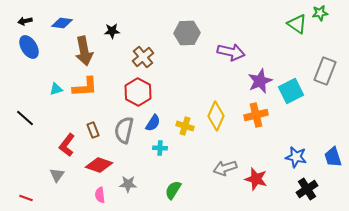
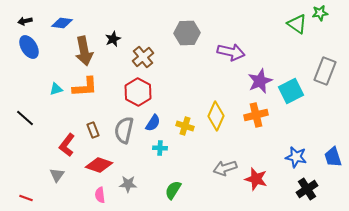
black star: moved 1 px right, 8 px down; rotated 21 degrees counterclockwise
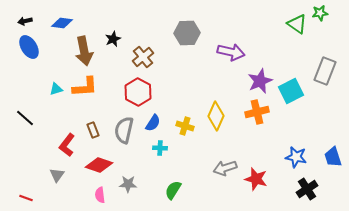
orange cross: moved 1 px right, 3 px up
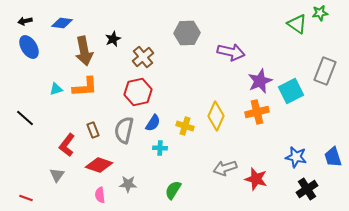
red hexagon: rotated 20 degrees clockwise
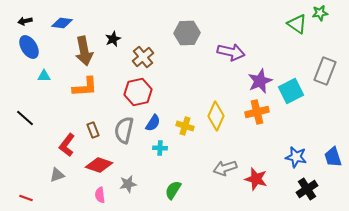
cyan triangle: moved 12 px left, 13 px up; rotated 16 degrees clockwise
gray triangle: rotated 35 degrees clockwise
gray star: rotated 12 degrees counterclockwise
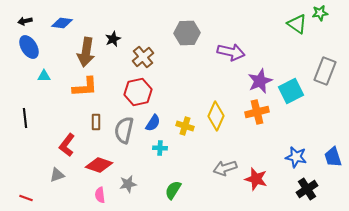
brown arrow: moved 2 px right, 1 px down; rotated 20 degrees clockwise
black line: rotated 42 degrees clockwise
brown rectangle: moved 3 px right, 8 px up; rotated 21 degrees clockwise
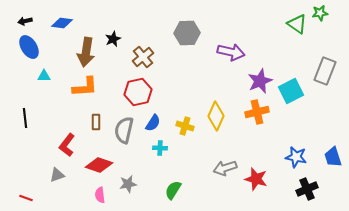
black cross: rotated 10 degrees clockwise
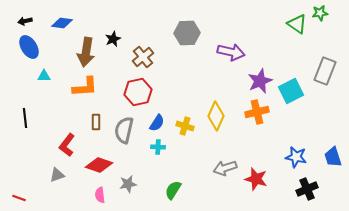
blue semicircle: moved 4 px right
cyan cross: moved 2 px left, 1 px up
red line: moved 7 px left
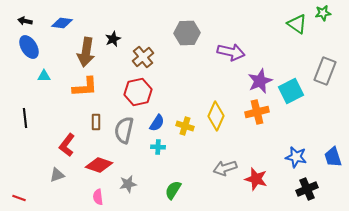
green star: moved 3 px right
black arrow: rotated 24 degrees clockwise
pink semicircle: moved 2 px left, 2 px down
